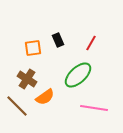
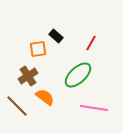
black rectangle: moved 2 px left, 4 px up; rotated 24 degrees counterclockwise
orange square: moved 5 px right, 1 px down
brown cross: moved 1 px right, 3 px up; rotated 24 degrees clockwise
orange semicircle: rotated 108 degrees counterclockwise
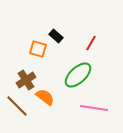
orange square: rotated 24 degrees clockwise
brown cross: moved 2 px left, 4 px down
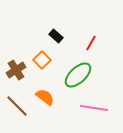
orange square: moved 4 px right, 11 px down; rotated 30 degrees clockwise
brown cross: moved 10 px left, 10 px up
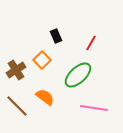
black rectangle: rotated 24 degrees clockwise
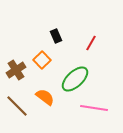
green ellipse: moved 3 px left, 4 px down
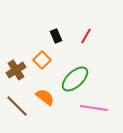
red line: moved 5 px left, 7 px up
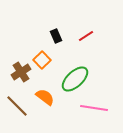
red line: rotated 28 degrees clockwise
brown cross: moved 5 px right, 2 px down
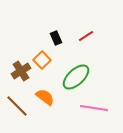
black rectangle: moved 2 px down
brown cross: moved 1 px up
green ellipse: moved 1 px right, 2 px up
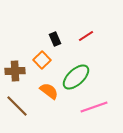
black rectangle: moved 1 px left, 1 px down
brown cross: moved 6 px left; rotated 30 degrees clockwise
orange semicircle: moved 4 px right, 6 px up
pink line: moved 1 px up; rotated 28 degrees counterclockwise
